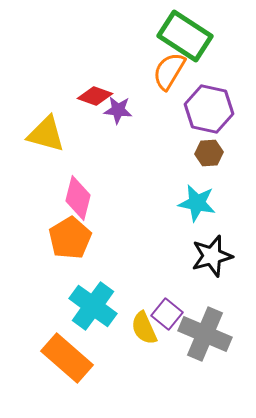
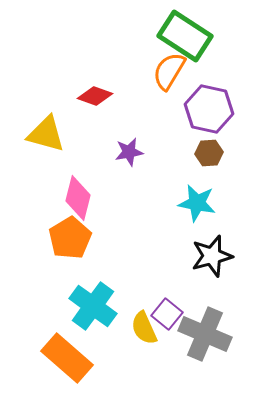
purple star: moved 11 px right, 42 px down; rotated 16 degrees counterclockwise
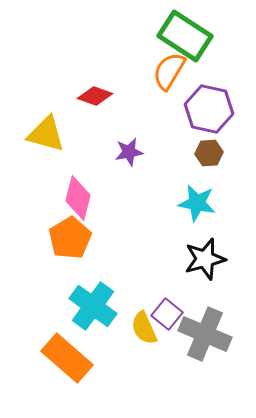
black star: moved 7 px left, 3 px down
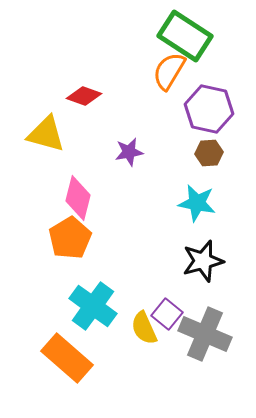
red diamond: moved 11 px left
black star: moved 2 px left, 2 px down
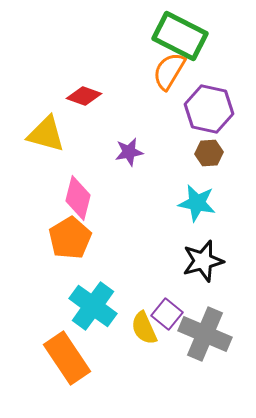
green rectangle: moved 5 px left; rotated 6 degrees counterclockwise
orange rectangle: rotated 15 degrees clockwise
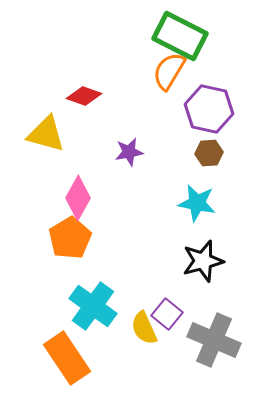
pink diamond: rotated 15 degrees clockwise
gray cross: moved 9 px right, 6 px down
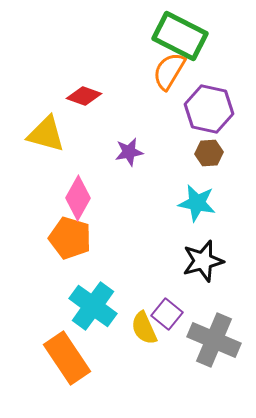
orange pentagon: rotated 24 degrees counterclockwise
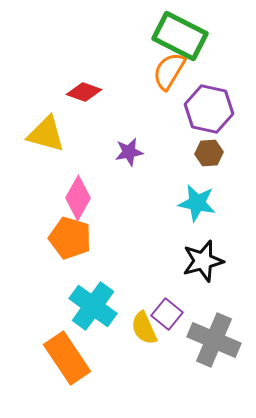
red diamond: moved 4 px up
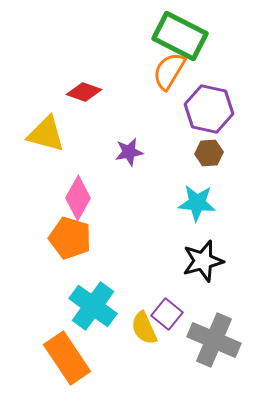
cyan star: rotated 6 degrees counterclockwise
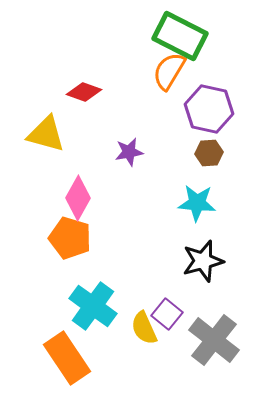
gray cross: rotated 15 degrees clockwise
